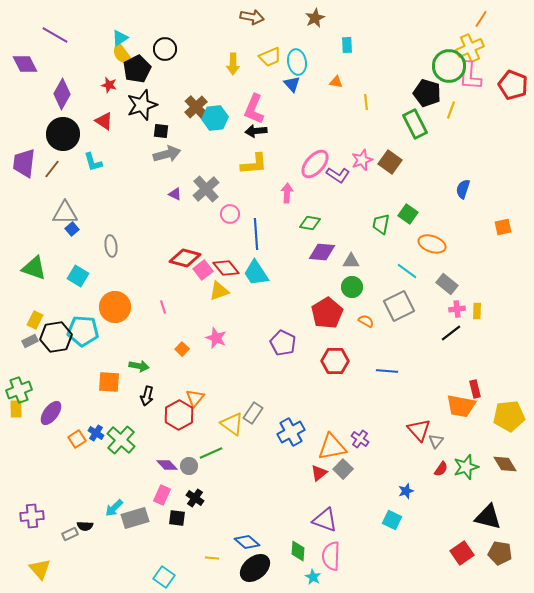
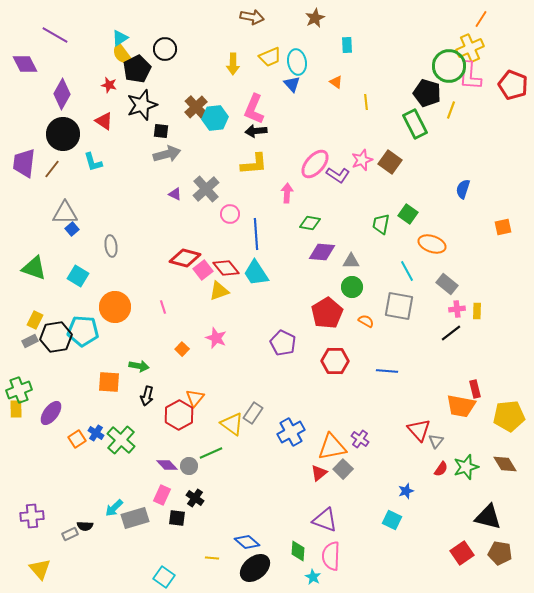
orange triangle at (336, 82): rotated 24 degrees clockwise
cyan line at (407, 271): rotated 25 degrees clockwise
gray square at (399, 306): rotated 36 degrees clockwise
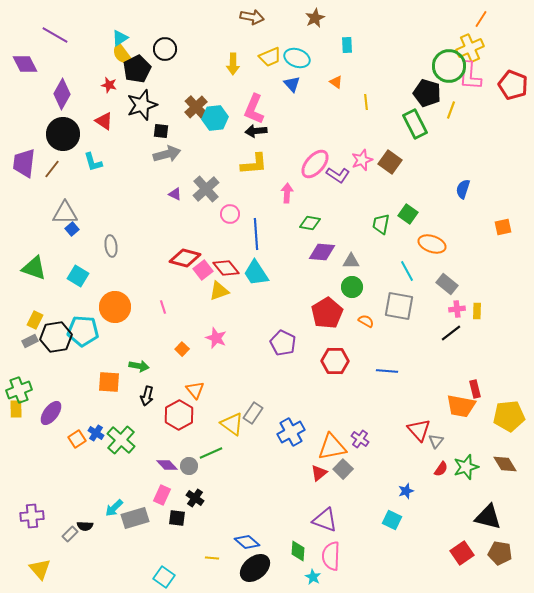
cyan ellipse at (297, 62): moved 4 px up; rotated 60 degrees counterclockwise
orange triangle at (195, 398): moved 8 px up; rotated 18 degrees counterclockwise
gray rectangle at (70, 534): rotated 21 degrees counterclockwise
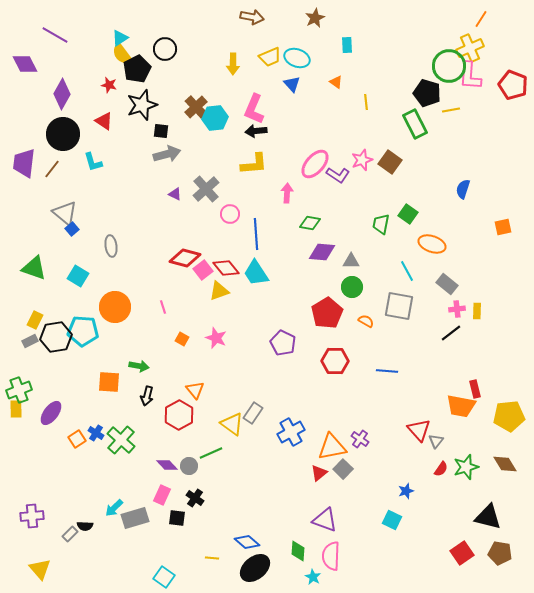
yellow line at (451, 110): rotated 60 degrees clockwise
gray triangle at (65, 213): rotated 40 degrees clockwise
orange square at (182, 349): moved 10 px up; rotated 16 degrees counterclockwise
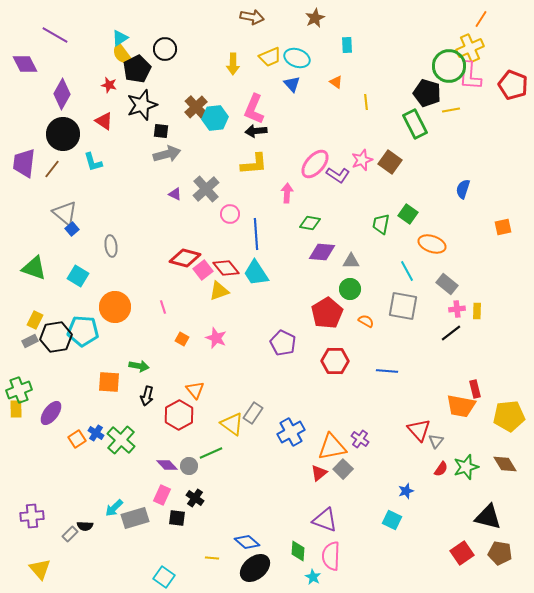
green circle at (352, 287): moved 2 px left, 2 px down
gray square at (399, 306): moved 4 px right
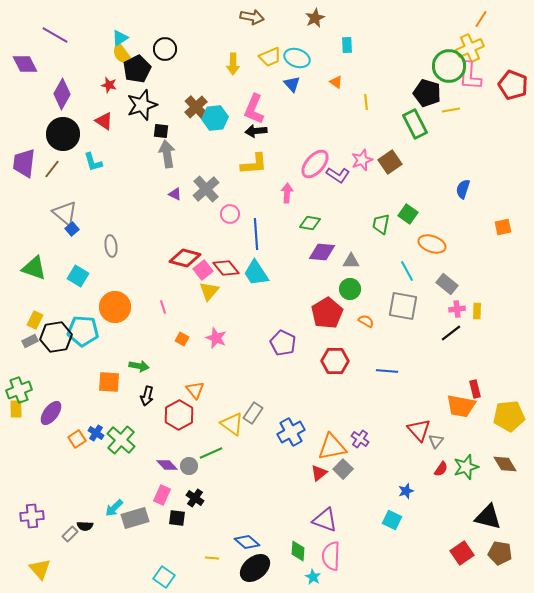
gray arrow at (167, 154): rotated 84 degrees counterclockwise
brown square at (390, 162): rotated 20 degrees clockwise
yellow triangle at (219, 291): moved 10 px left; rotated 30 degrees counterclockwise
